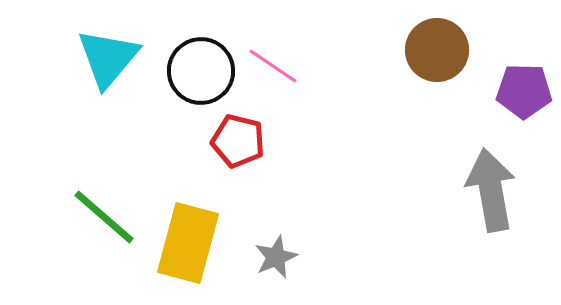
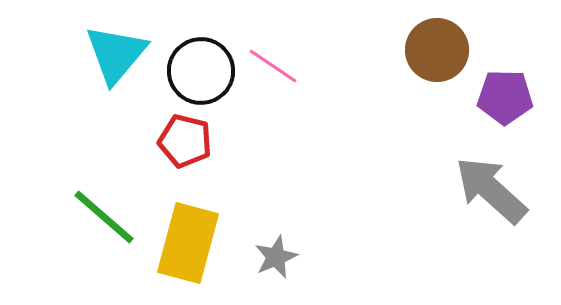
cyan triangle: moved 8 px right, 4 px up
purple pentagon: moved 19 px left, 6 px down
red pentagon: moved 53 px left
gray arrow: rotated 38 degrees counterclockwise
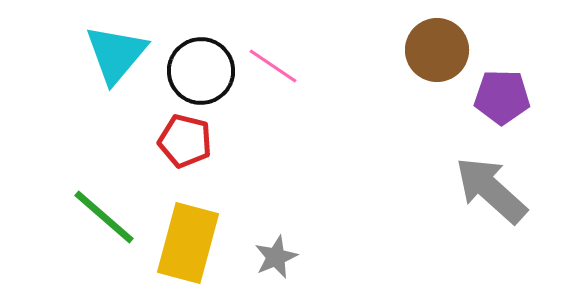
purple pentagon: moved 3 px left
